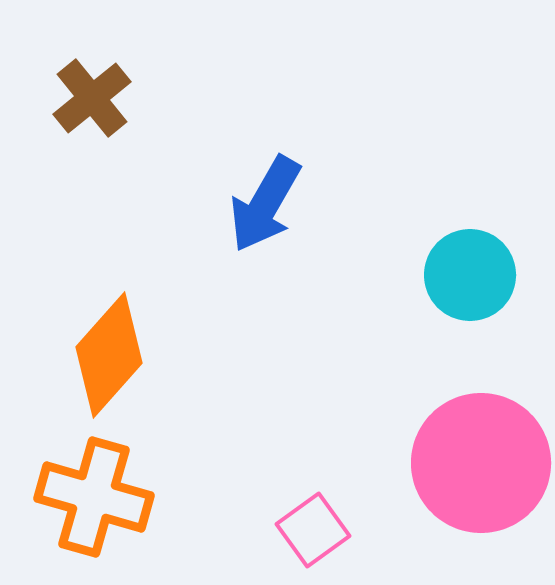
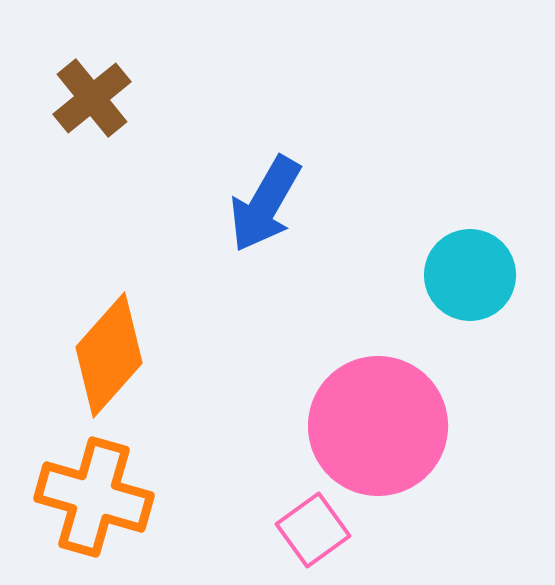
pink circle: moved 103 px left, 37 px up
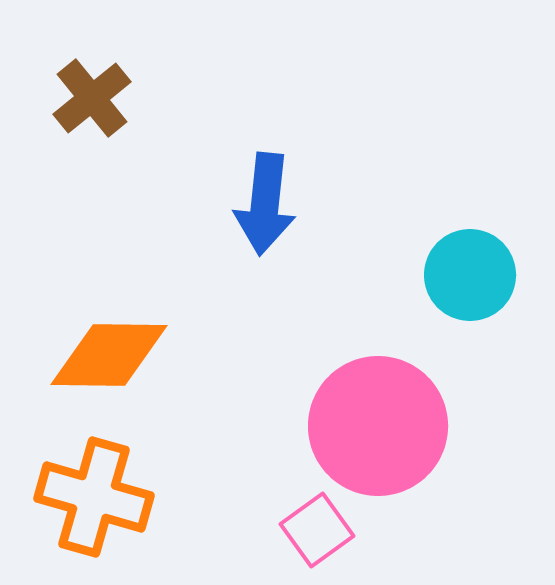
blue arrow: rotated 24 degrees counterclockwise
orange diamond: rotated 49 degrees clockwise
pink square: moved 4 px right
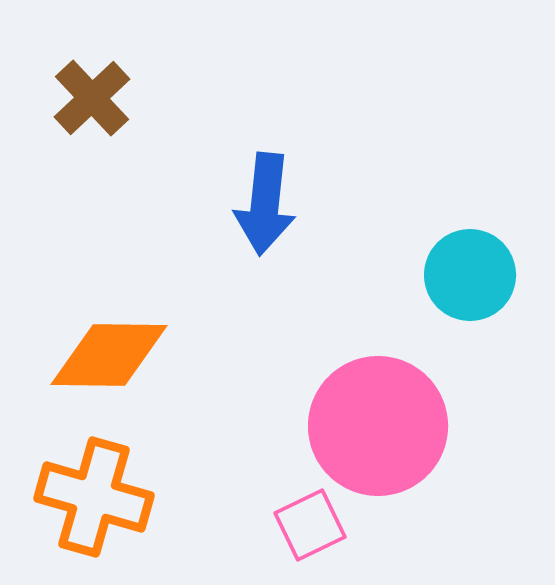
brown cross: rotated 4 degrees counterclockwise
pink square: moved 7 px left, 5 px up; rotated 10 degrees clockwise
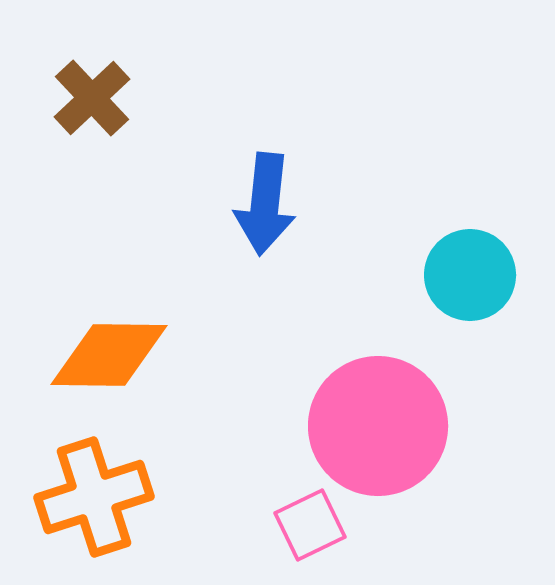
orange cross: rotated 34 degrees counterclockwise
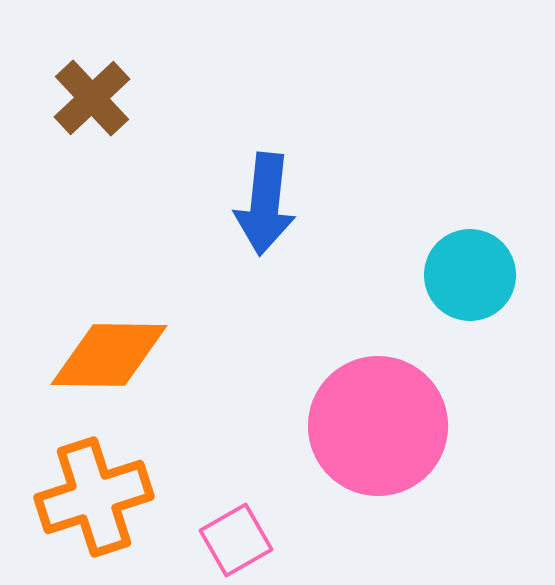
pink square: moved 74 px left, 15 px down; rotated 4 degrees counterclockwise
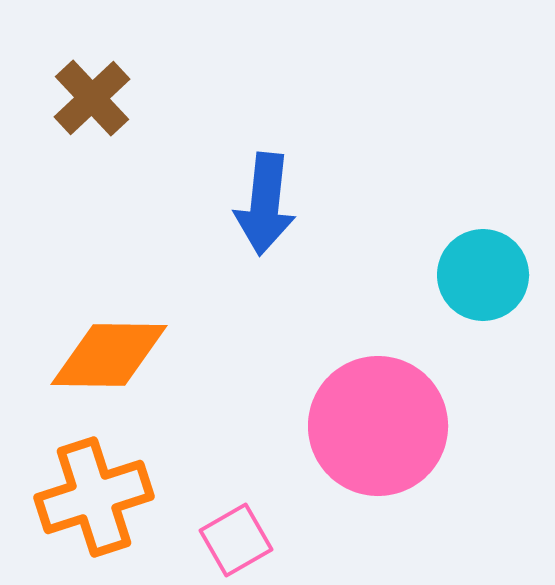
cyan circle: moved 13 px right
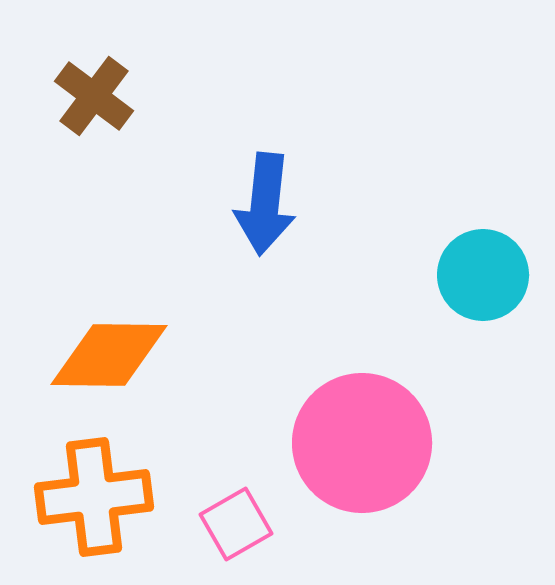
brown cross: moved 2 px right, 2 px up; rotated 10 degrees counterclockwise
pink circle: moved 16 px left, 17 px down
orange cross: rotated 11 degrees clockwise
pink square: moved 16 px up
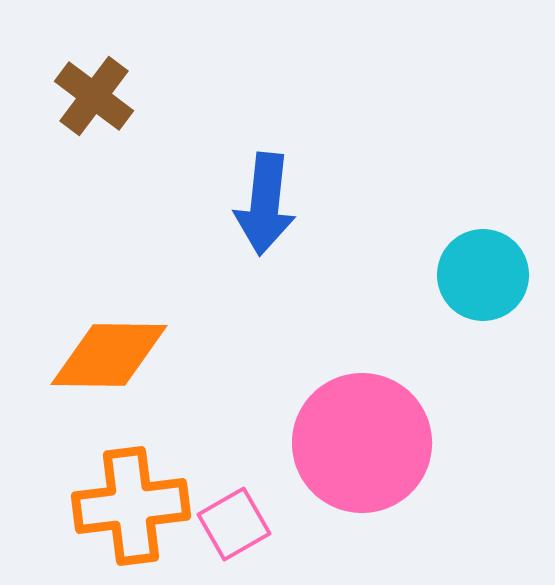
orange cross: moved 37 px right, 9 px down
pink square: moved 2 px left
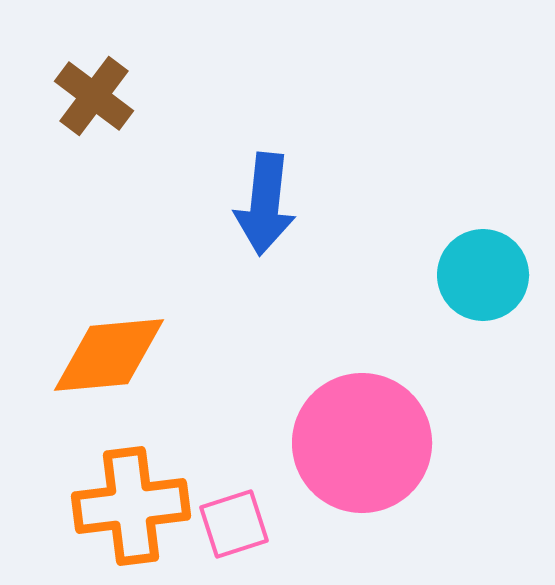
orange diamond: rotated 6 degrees counterclockwise
pink square: rotated 12 degrees clockwise
